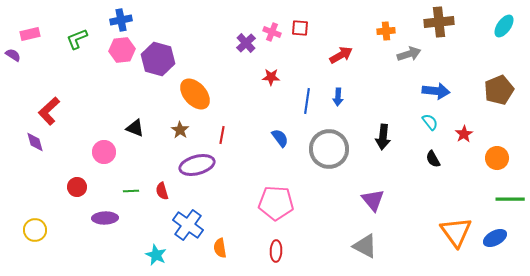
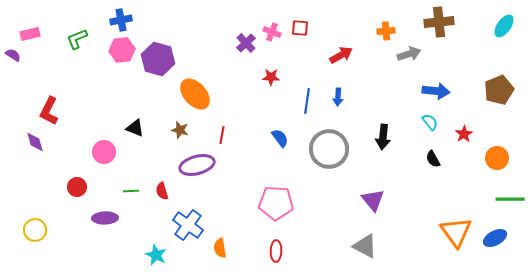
red L-shape at (49, 111): rotated 20 degrees counterclockwise
brown star at (180, 130): rotated 18 degrees counterclockwise
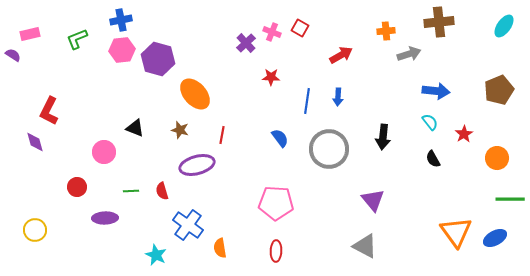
red square at (300, 28): rotated 24 degrees clockwise
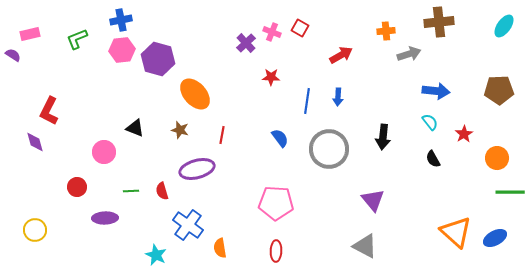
brown pentagon at (499, 90): rotated 20 degrees clockwise
purple ellipse at (197, 165): moved 4 px down
green line at (510, 199): moved 7 px up
orange triangle at (456, 232): rotated 12 degrees counterclockwise
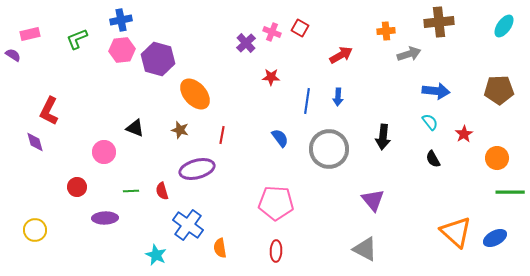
gray triangle at (365, 246): moved 3 px down
